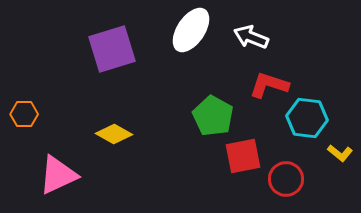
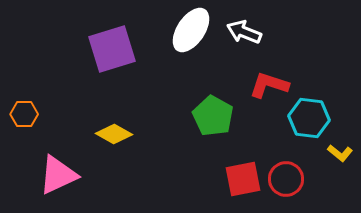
white arrow: moved 7 px left, 5 px up
cyan hexagon: moved 2 px right
red square: moved 23 px down
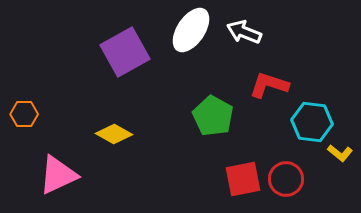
purple square: moved 13 px right, 3 px down; rotated 12 degrees counterclockwise
cyan hexagon: moved 3 px right, 4 px down
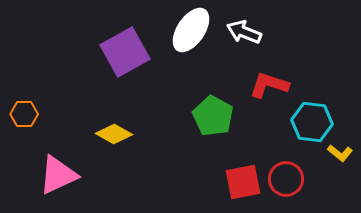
red square: moved 3 px down
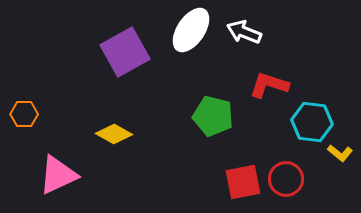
green pentagon: rotated 15 degrees counterclockwise
